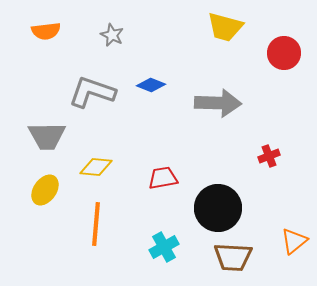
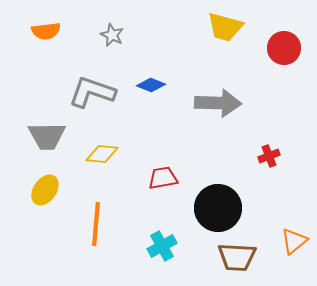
red circle: moved 5 px up
yellow diamond: moved 6 px right, 13 px up
cyan cross: moved 2 px left, 1 px up
brown trapezoid: moved 4 px right
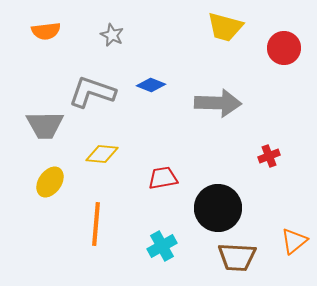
gray trapezoid: moved 2 px left, 11 px up
yellow ellipse: moved 5 px right, 8 px up
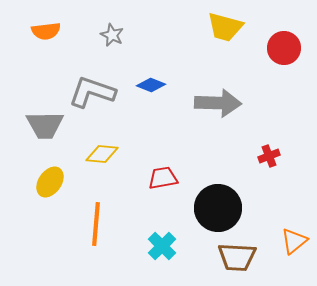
cyan cross: rotated 16 degrees counterclockwise
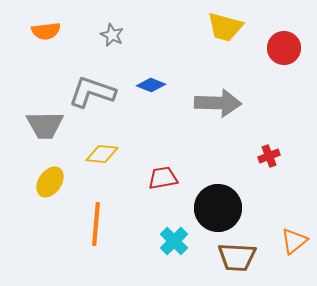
cyan cross: moved 12 px right, 5 px up
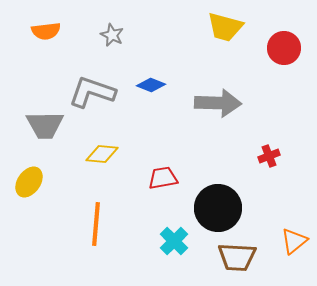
yellow ellipse: moved 21 px left
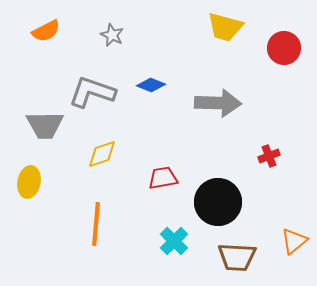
orange semicircle: rotated 20 degrees counterclockwise
yellow diamond: rotated 24 degrees counterclockwise
yellow ellipse: rotated 24 degrees counterclockwise
black circle: moved 6 px up
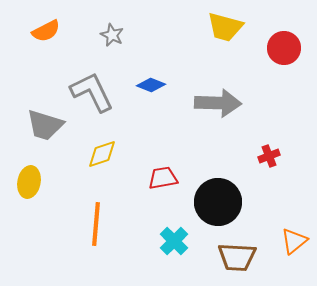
gray L-shape: rotated 45 degrees clockwise
gray trapezoid: rotated 18 degrees clockwise
